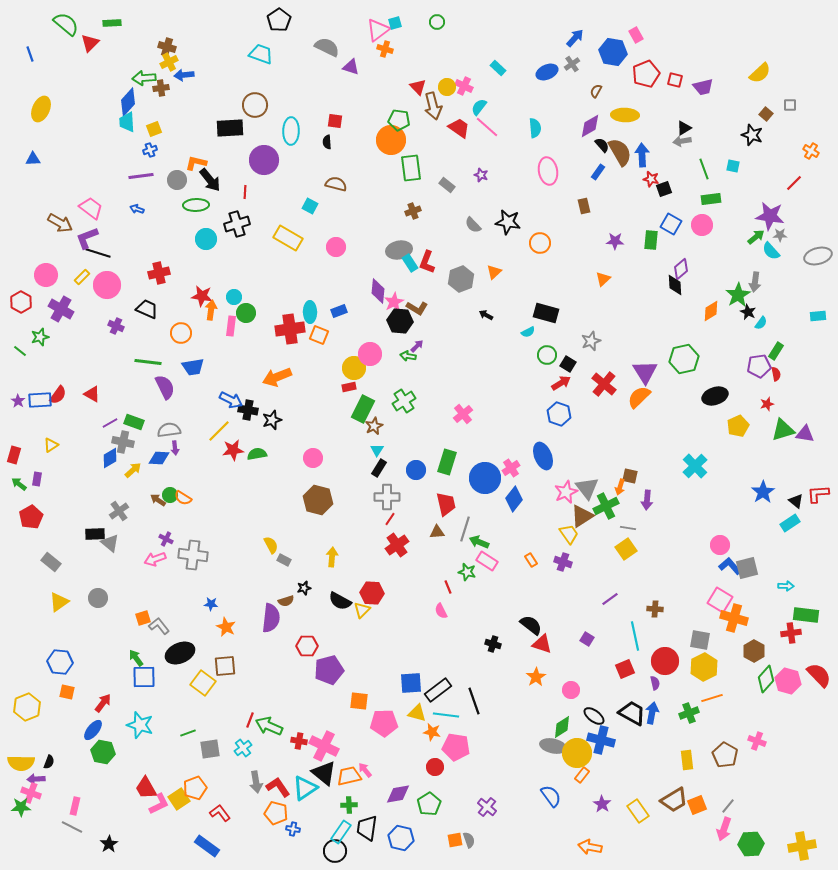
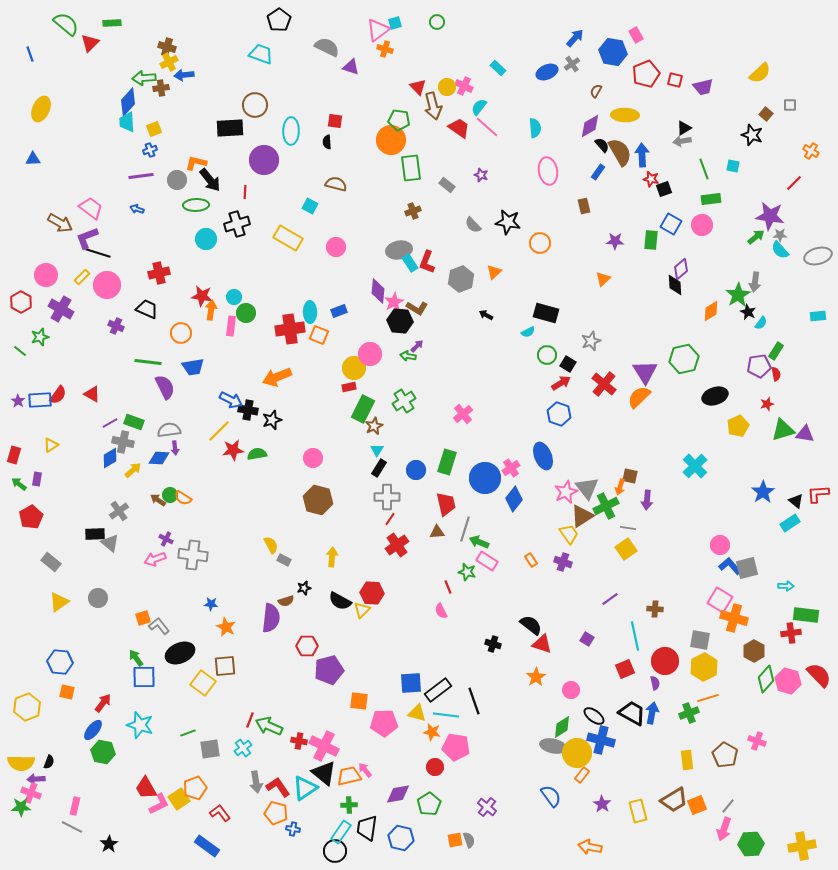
cyan semicircle at (771, 251): moved 9 px right, 1 px up
orange line at (712, 698): moved 4 px left
yellow rectangle at (638, 811): rotated 20 degrees clockwise
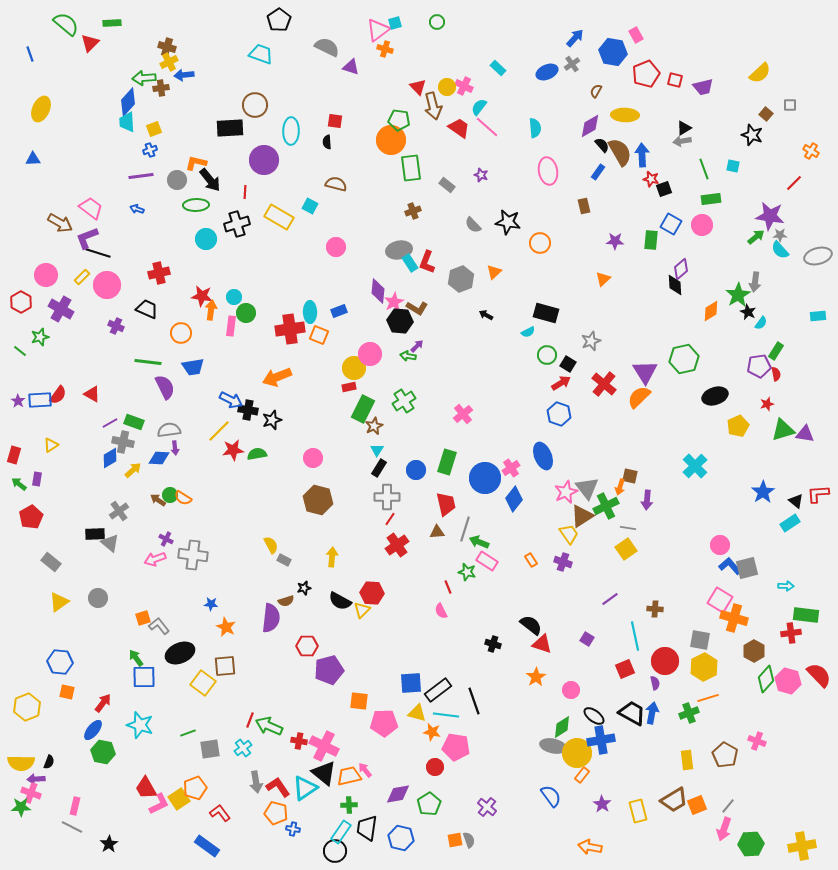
yellow rectangle at (288, 238): moved 9 px left, 21 px up
blue cross at (601, 740): rotated 24 degrees counterclockwise
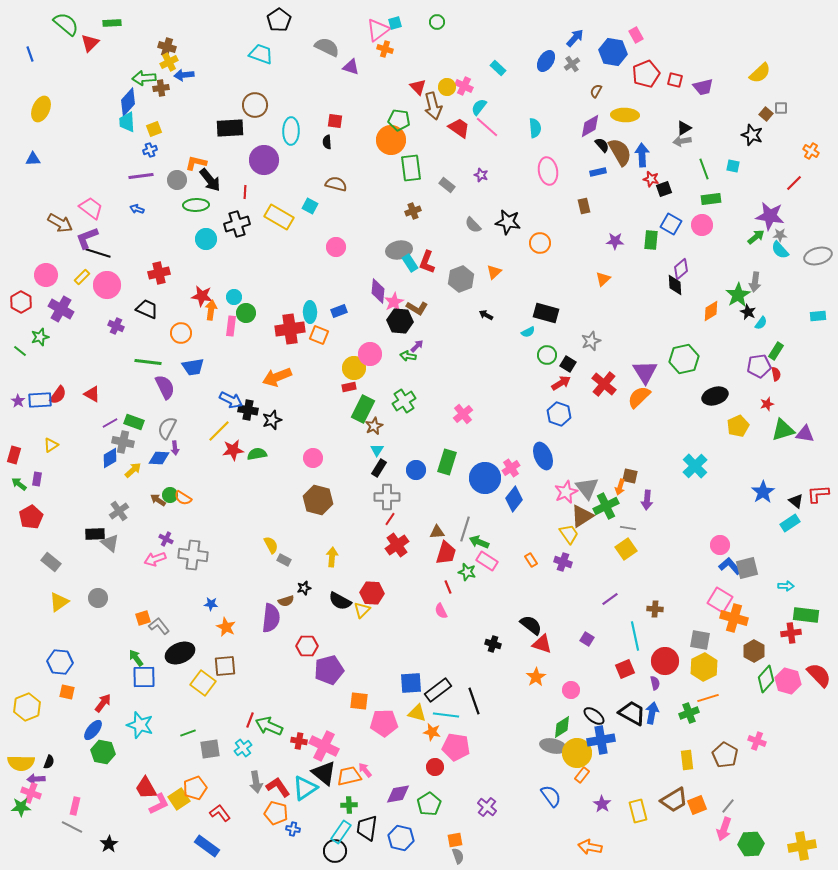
blue ellipse at (547, 72): moved 1 px left, 11 px up; rotated 35 degrees counterclockwise
gray square at (790, 105): moved 9 px left, 3 px down
blue rectangle at (598, 172): rotated 42 degrees clockwise
gray semicircle at (169, 430): moved 2 px left, 2 px up; rotated 55 degrees counterclockwise
red trapezoid at (446, 504): moved 49 px down; rotated 30 degrees clockwise
gray semicircle at (469, 840): moved 11 px left, 16 px down
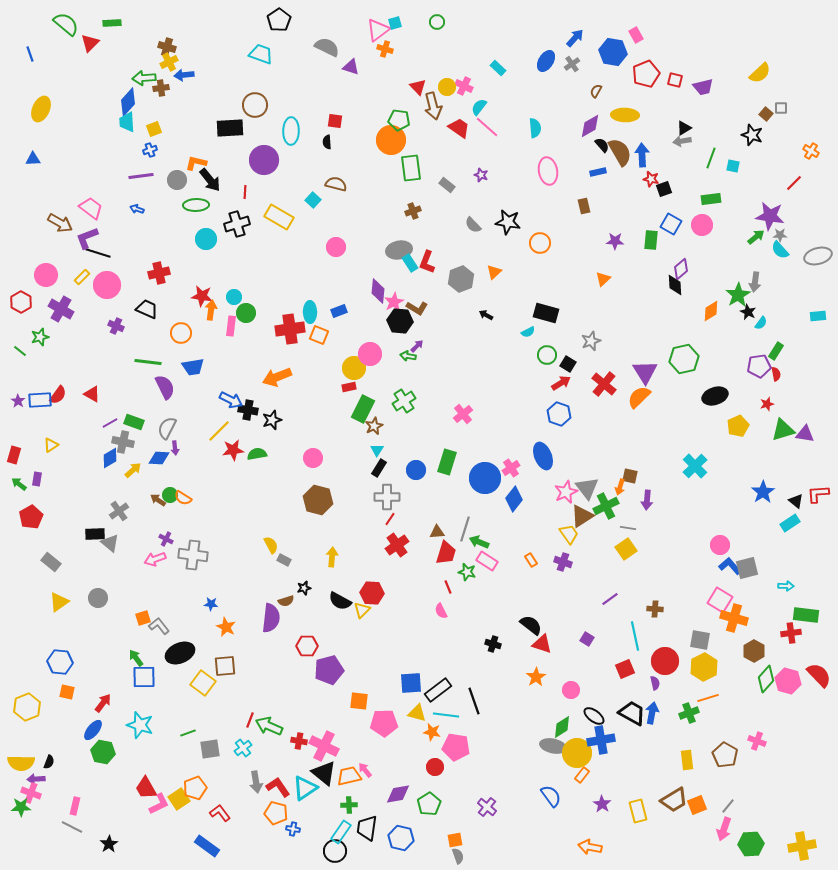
green line at (704, 169): moved 7 px right, 11 px up; rotated 40 degrees clockwise
cyan square at (310, 206): moved 3 px right, 6 px up; rotated 14 degrees clockwise
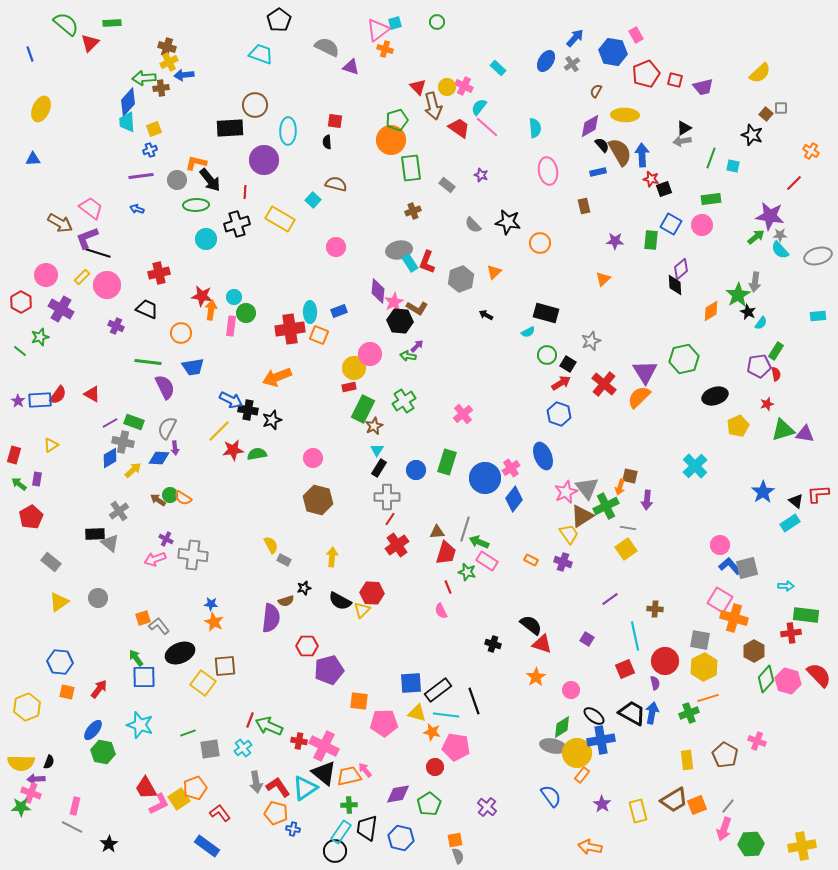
green pentagon at (399, 120): moved 2 px left; rotated 25 degrees counterclockwise
cyan ellipse at (291, 131): moved 3 px left
yellow rectangle at (279, 217): moved 1 px right, 2 px down
orange rectangle at (531, 560): rotated 32 degrees counterclockwise
orange star at (226, 627): moved 12 px left, 5 px up
red arrow at (103, 703): moved 4 px left, 14 px up
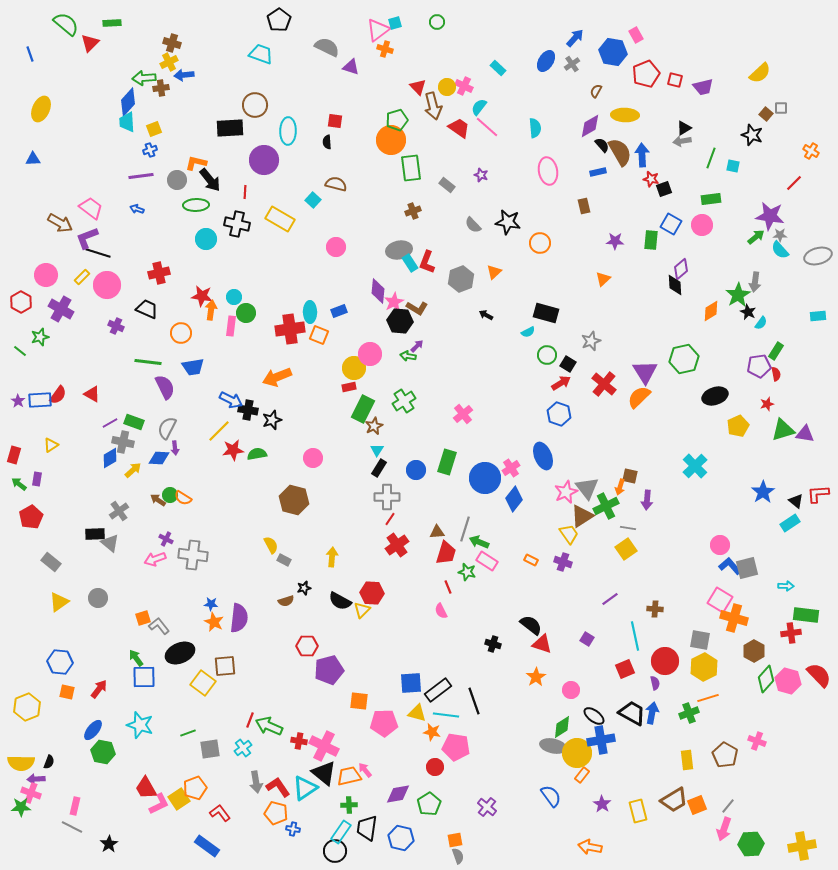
brown cross at (167, 47): moved 5 px right, 4 px up
black cross at (237, 224): rotated 30 degrees clockwise
brown hexagon at (318, 500): moved 24 px left
purple semicircle at (271, 618): moved 32 px left
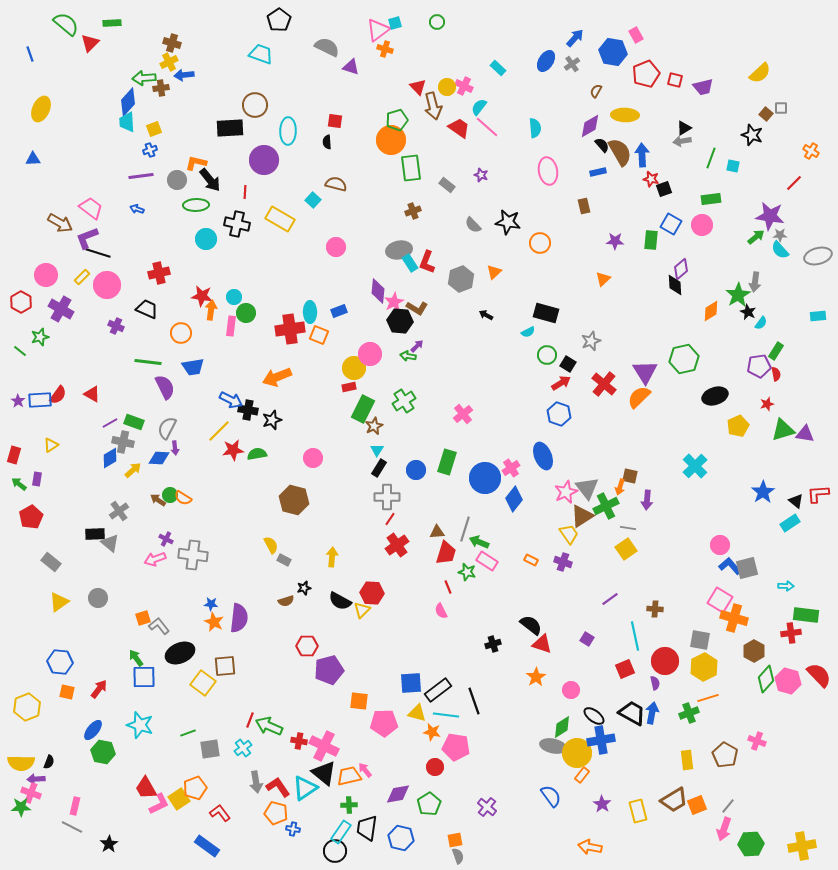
black cross at (493, 644): rotated 35 degrees counterclockwise
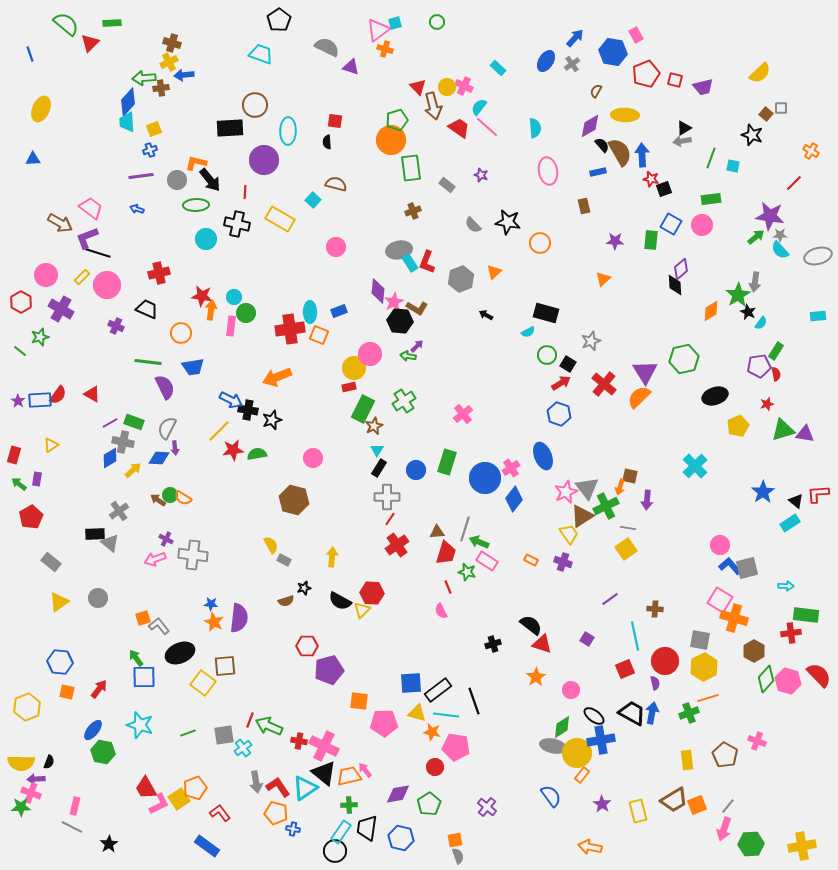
gray square at (210, 749): moved 14 px right, 14 px up
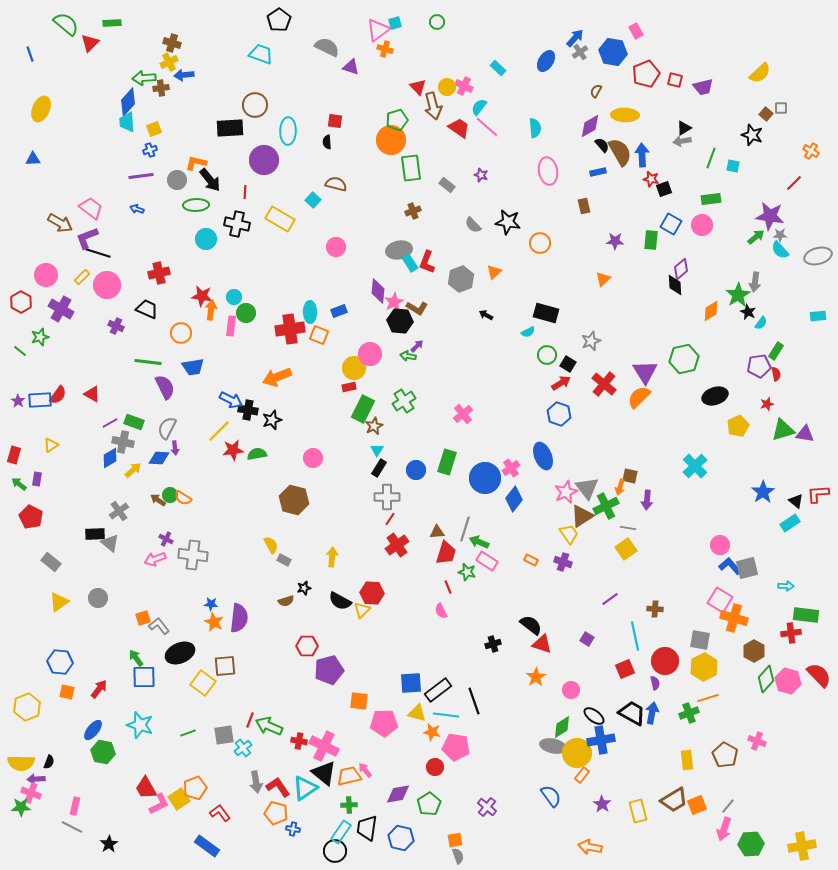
pink rectangle at (636, 35): moved 4 px up
gray cross at (572, 64): moved 8 px right, 12 px up
red pentagon at (31, 517): rotated 15 degrees counterclockwise
